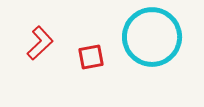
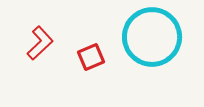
red square: rotated 12 degrees counterclockwise
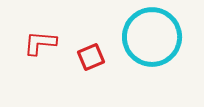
red L-shape: rotated 132 degrees counterclockwise
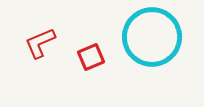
red L-shape: rotated 28 degrees counterclockwise
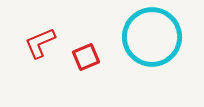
red square: moved 5 px left
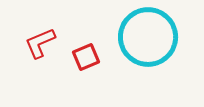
cyan circle: moved 4 px left
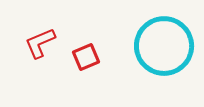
cyan circle: moved 16 px right, 9 px down
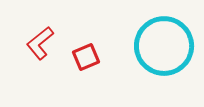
red L-shape: rotated 16 degrees counterclockwise
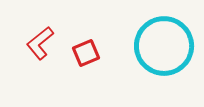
red square: moved 4 px up
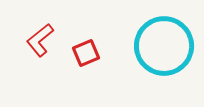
red L-shape: moved 3 px up
